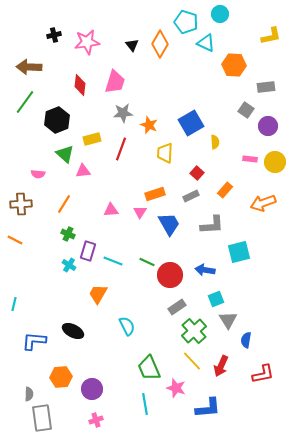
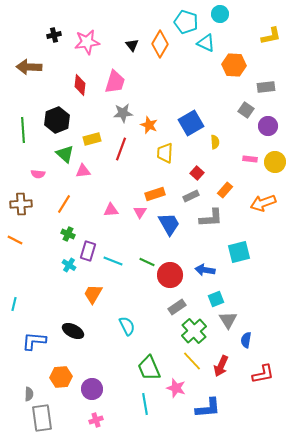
green line at (25, 102): moved 2 px left, 28 px down; rotated 40 degrees counterclockwise
gray L-shape at (212, 225): moved 1 px left, 7 px up
orange trapezoid at (98, 294): moved 5 px left
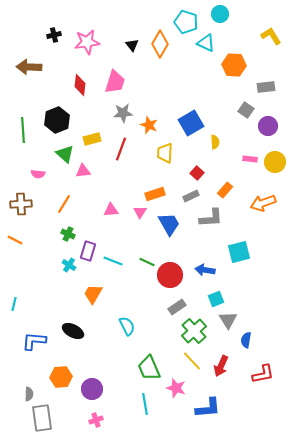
yellow L-shape at (271, 36): rotated 110 degrees counterclockwise
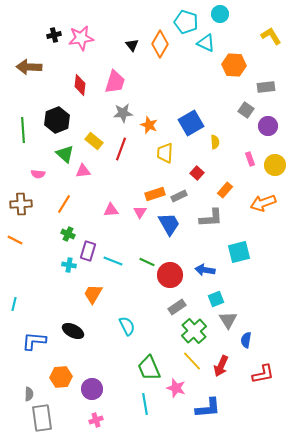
pink star at (87, 42): moved 6 px left, 4 px up
yellow rectangle at (92, 139): moved 2 px right, 2 px down; rotated 54 degrees clockwise
pink rectangle at (250, 159): rotated 64 degrees clockwise
yellow circle at (275, 162): moved 3 px down
gray rectangle at (191, 196): moved 12 px left
cyan cross at (69, 265): rotated 24 degrees counterclockwise
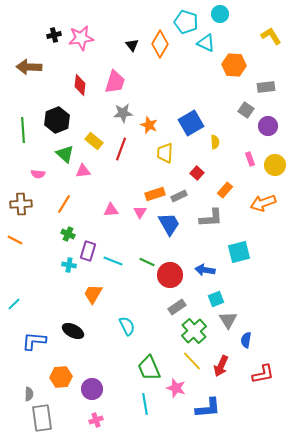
cyan line at (14, 304): rotated 32 degrees clockwise
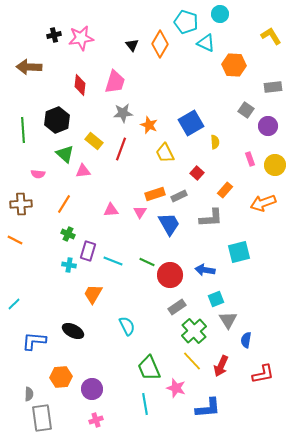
gray rectangle at (266, 87): moved 7 px right
yellow trapezoid at (165, 153): rotated 30 degrees counterclockwise
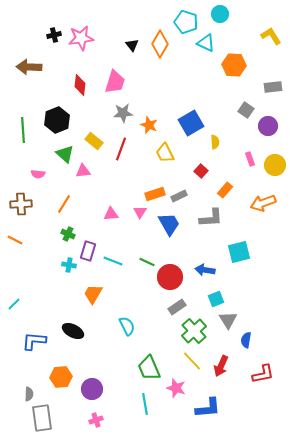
red square at (197, 173): moved 4 px right, 2 px up
pink triangle at (111, 210): moved 4 px down
red circle at (170, 275): moved 2 px down
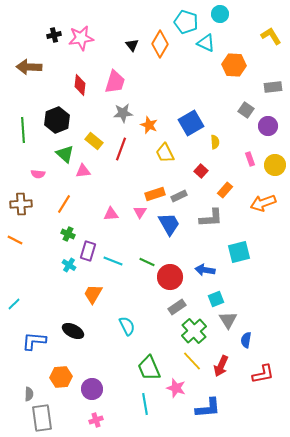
cyan cross at (69, 265): rotated 24 degrees clockwise
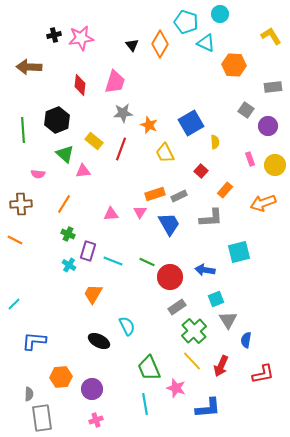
black ellipse at (73, 331): moved 26 px right, 10 px down
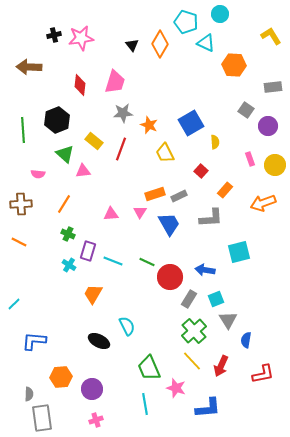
orange line at (15, 240): moved 4 px right, 2 px down
gray rectangle at (177, 307): moved 12 px right, 8 px up; rotated 24 degrees counterclockwise
